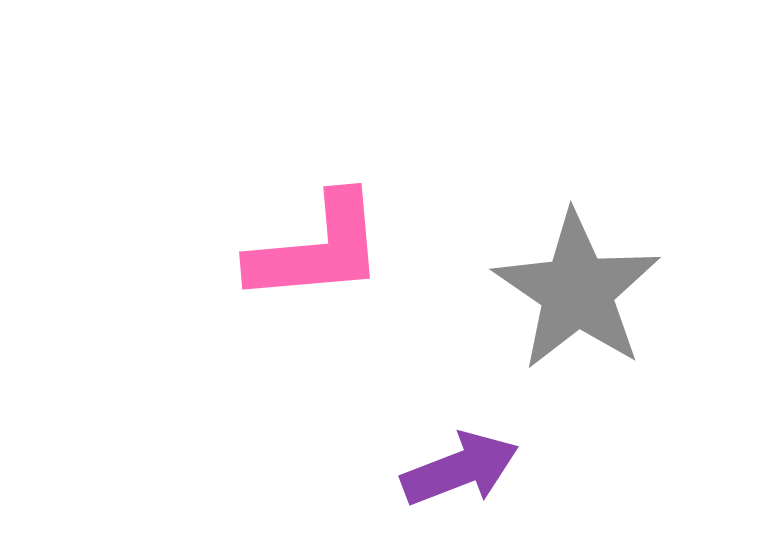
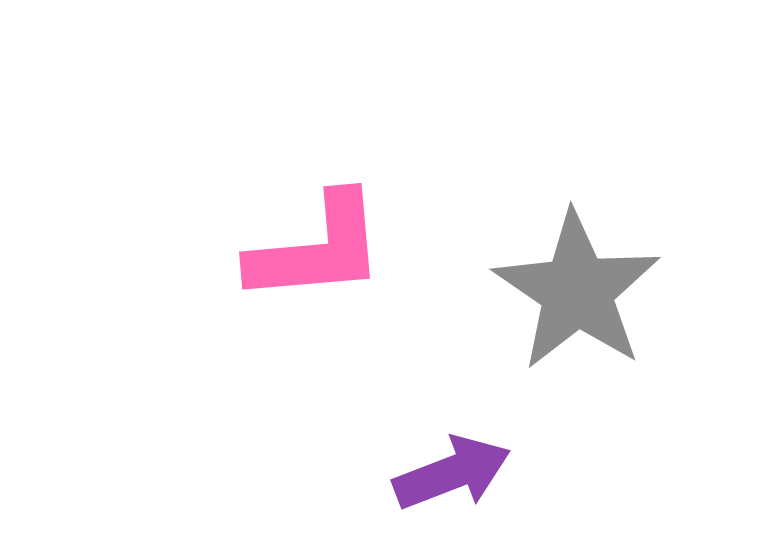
purple arrow: moved 8 px left, 4 px down
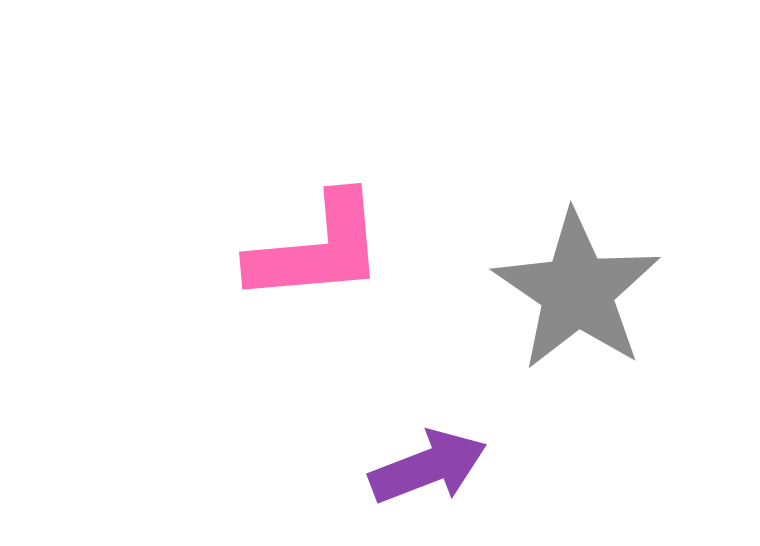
purple arrow: moved 24 px left, 6 px up
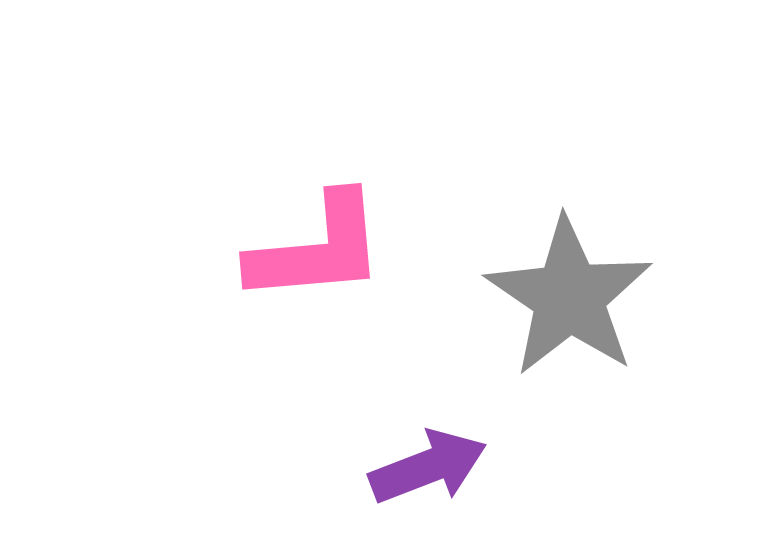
gray star: moved 8 px left, 6 px down
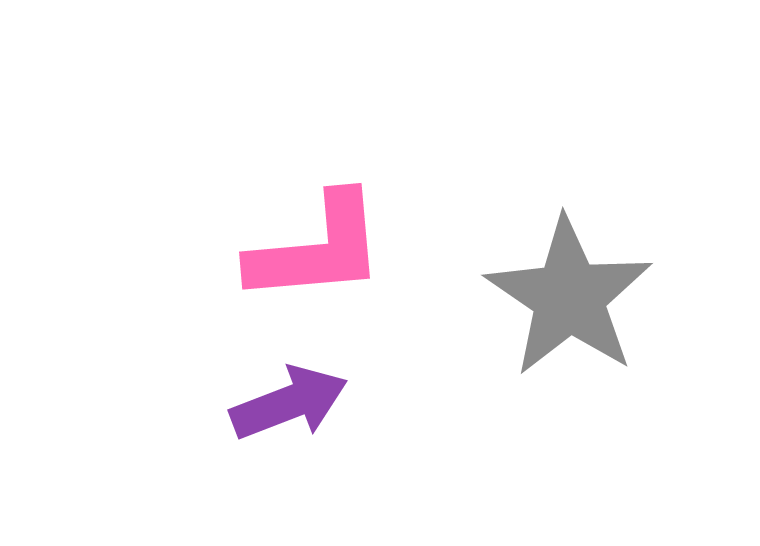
purple arrow: moved 139 px left, 64 px up
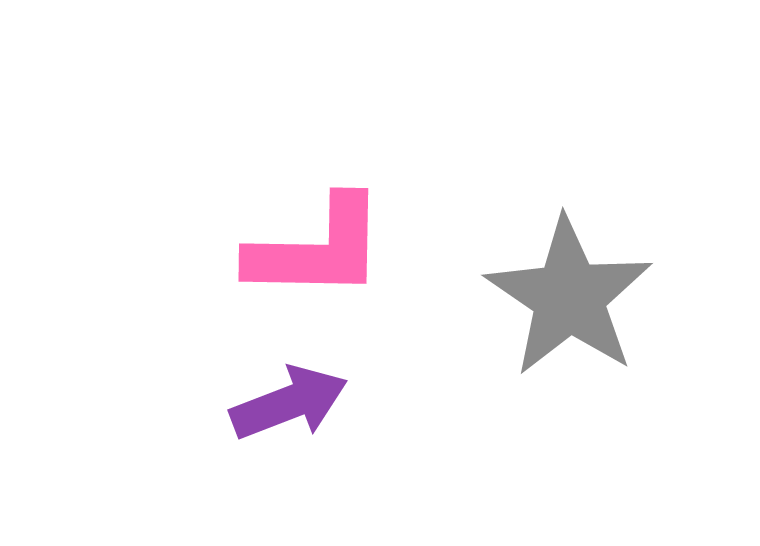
pink L-shape: rotated 6 degrees clockwise
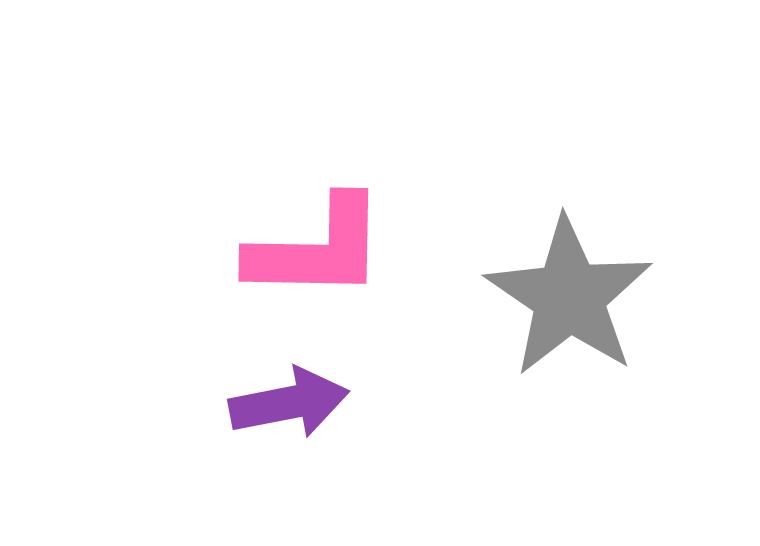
purple arrow: rotated 10 degrees clockwise
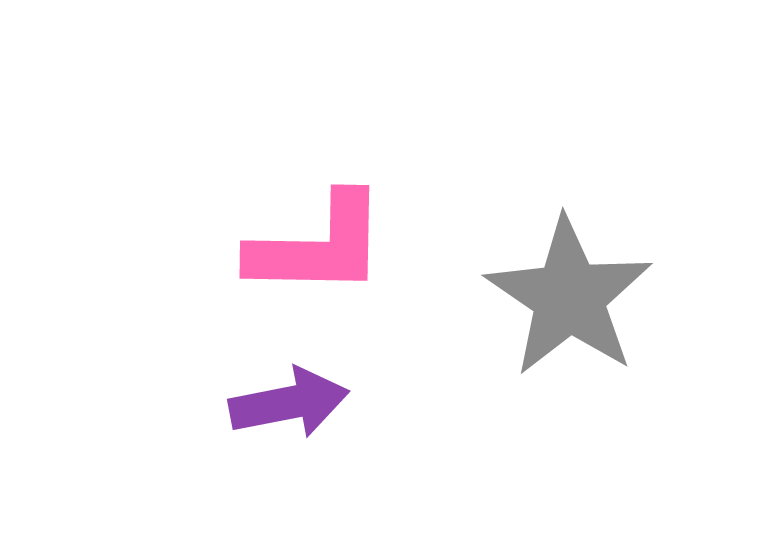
pink L-shape: moved 1 px right, 3 px up
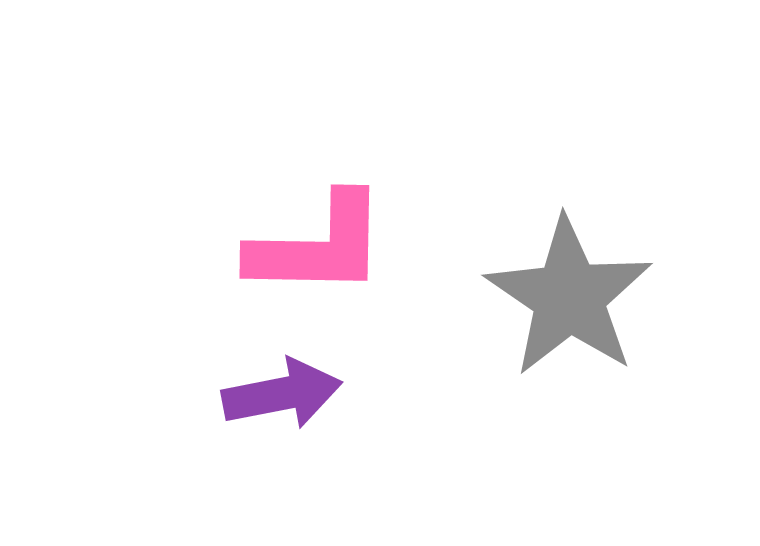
purple arrow: moved 7 px left, 9 px up
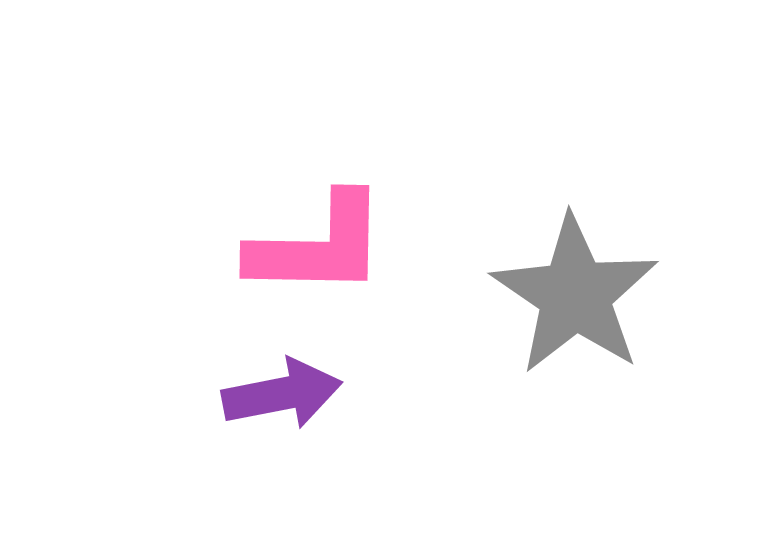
gray star: moved 6 px right, 2 px up
